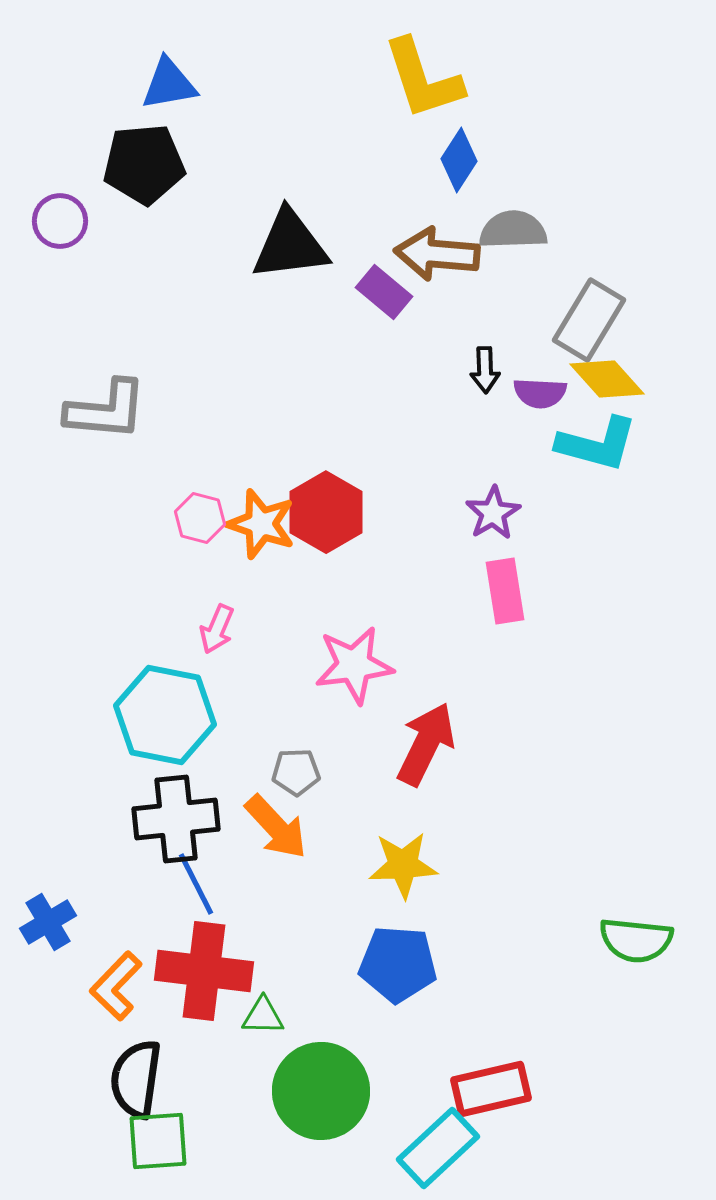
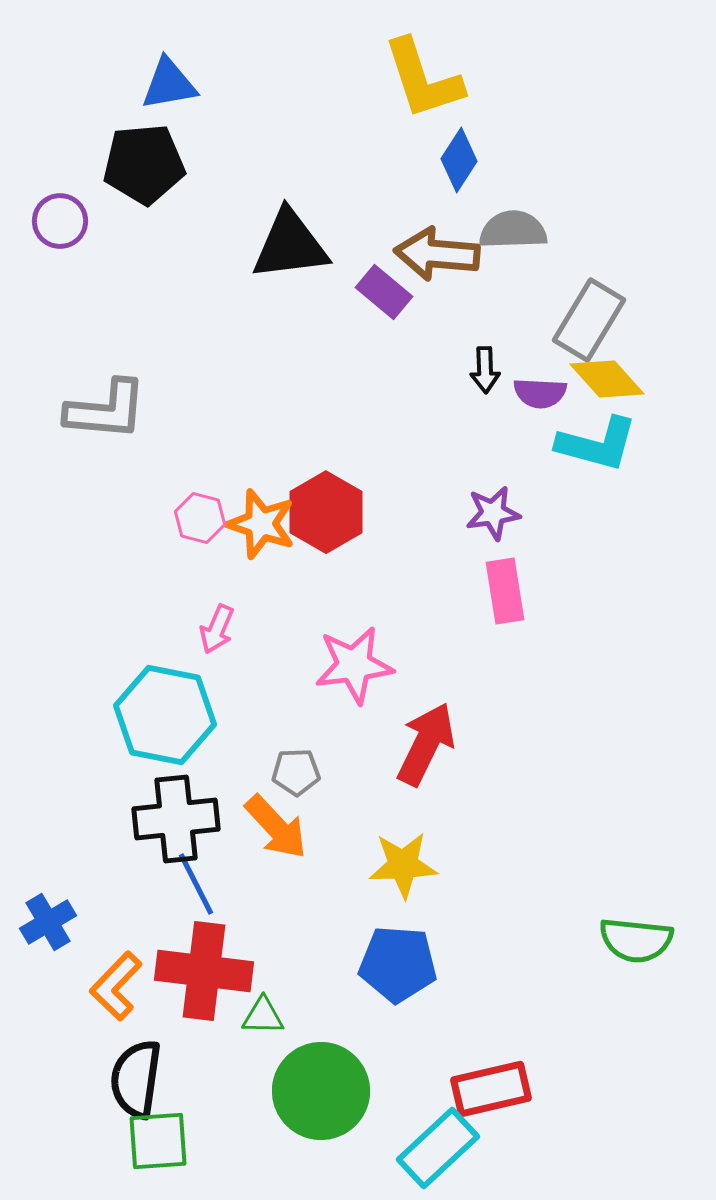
purple star: rotated 22 degrees clockwise
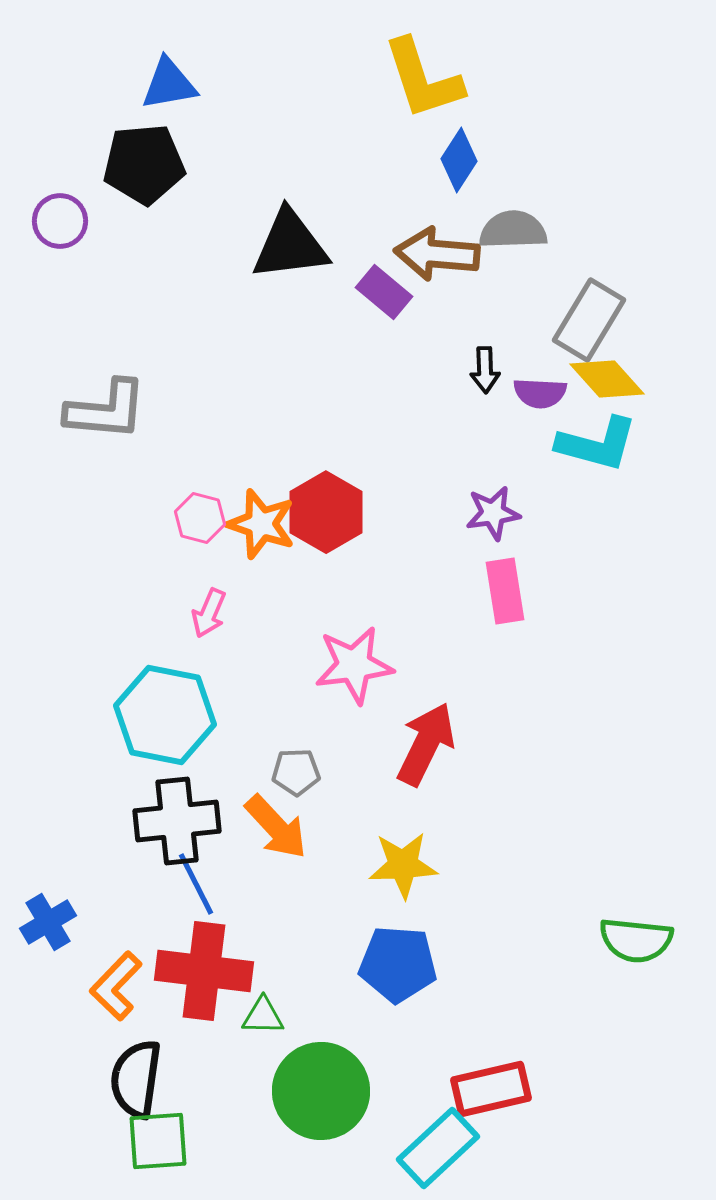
pink arrow: moved 8 px left, 16 px up
black cross: moved 1 px right, 2 px down
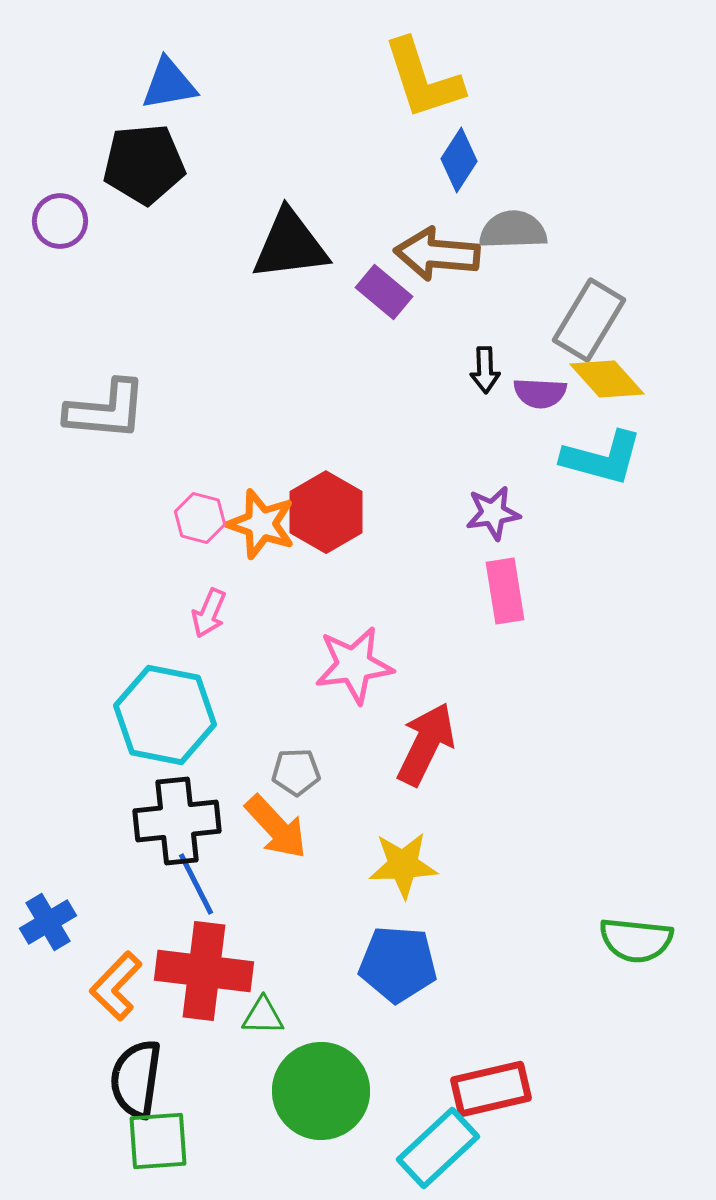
cyan L-shape: moved 5 px right, 14 px down
